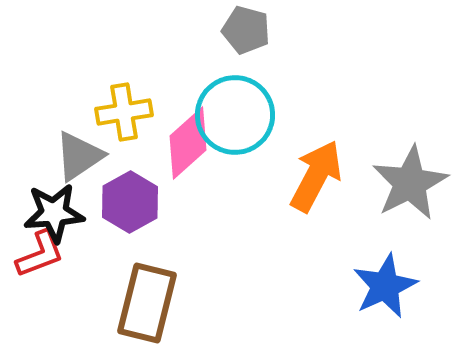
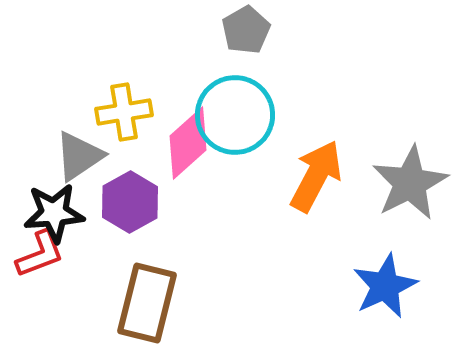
gray pentagon: rotated 27 degrees clockwise
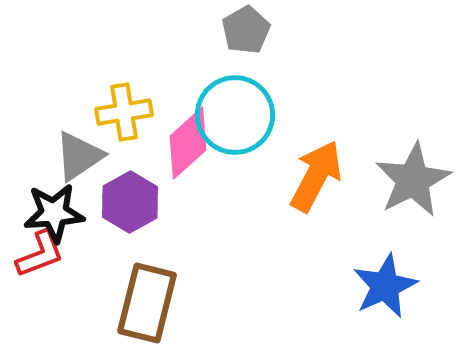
gray star: moved 3 px right, 3 px up
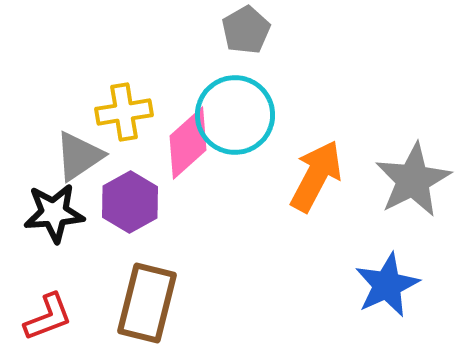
red L-shape: moved 8 px right, 63 px down
blue star: moved 2 px right, 1 px up
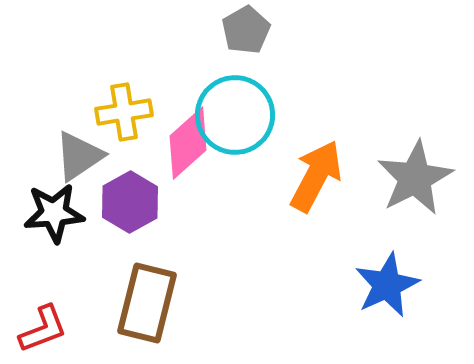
gray star: moved 2 px right, 2 px up
red L-shape: moved 5 px left, 12 px down
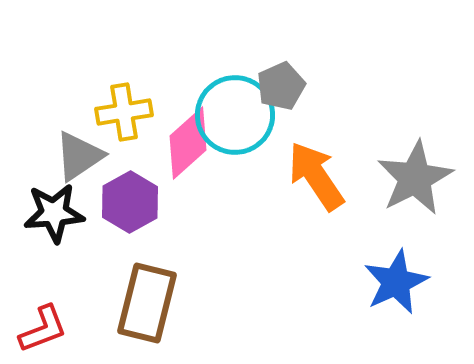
gray pentagon: moved 35 px right, 56 px down; rotated 6 degrees clockwise
orange arrow: rotated 62 degrees counterclockwise
blue star: moved 9 px right, 3 px up
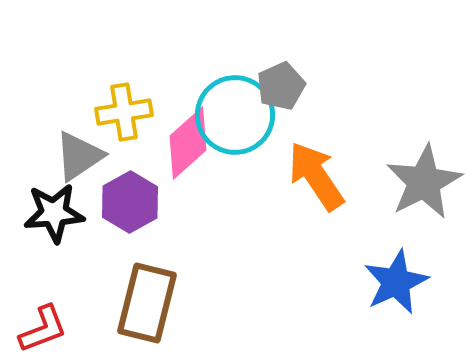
gray star: moved 9 px right, 4 px down
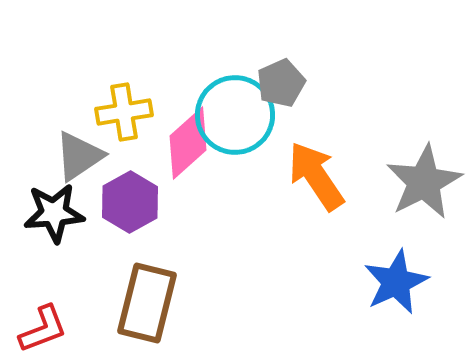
gray pentagon: moved 3 px up
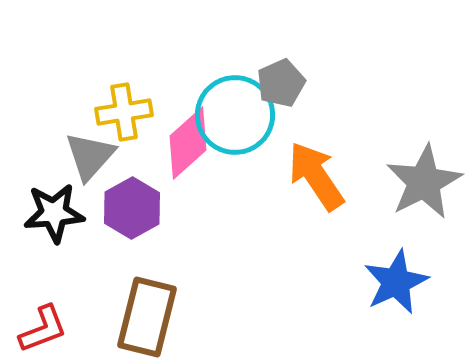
gray triangle: moved 11 px right; rotated 14 degrees counterclockwise
purple hexagon: moved 2 px right, 6 px down
brown rectangle: moved 14 px down
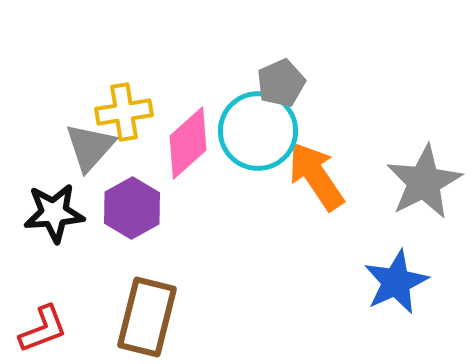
cyan circle: moved 23 px right, 16 px down
gray triangle: moved 9 px up
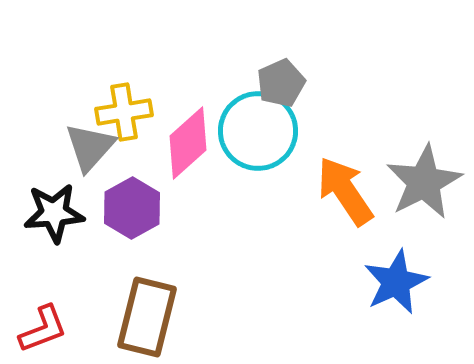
orange arrow: moved 29 px right, 15 px down
